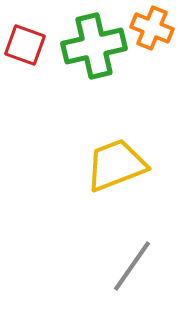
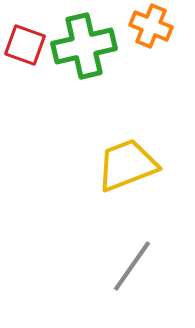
orange cross: moved 1 px left, 2 px up
green cross: moved 10 px left
yellow trapezoid: moved 11 px right
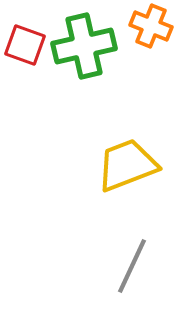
gray line: rotated 10 degrees counterclockwise
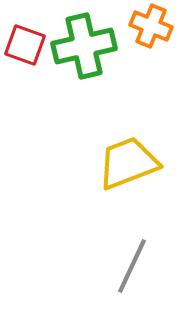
yellow trapezoid: moved 1 px right, 2 px up
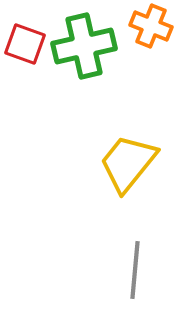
red square: moved 1 px up
yellow trapezoid: rotated 30 degrees counterclockwise
gray line: moved 3 px right, 4 px down; rotated 20 degrees counterclockwise
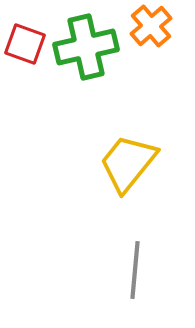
orange cross: rotated 27 degrees clockwise
green cross: moved 2 px right, 1 px down
